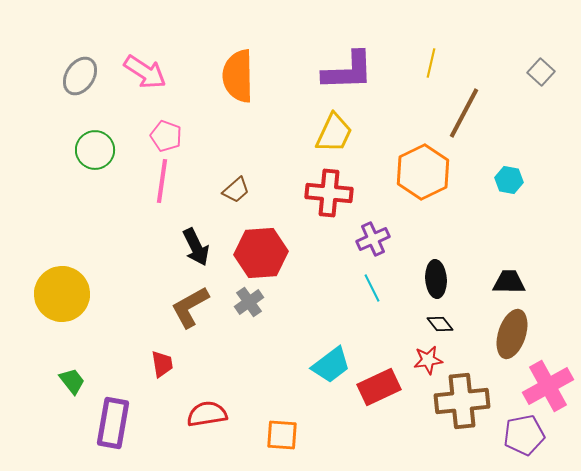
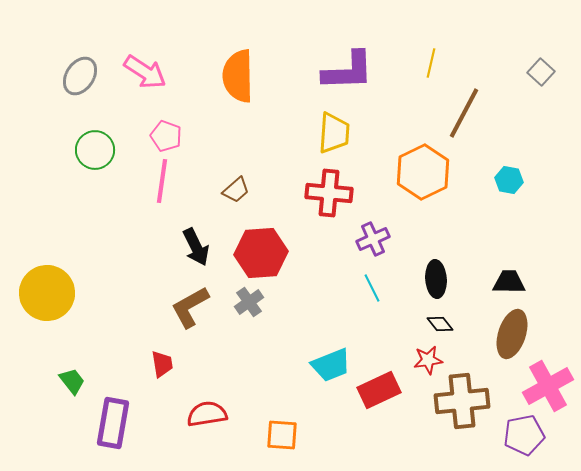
yellow trapezoid: rotated 21 degrees counterclockwise
yellow circle: moved 15 px left, 1 px up
cyan trapezoid: rotated 15 degrees clockwise
red rectangle: moved 3 px down
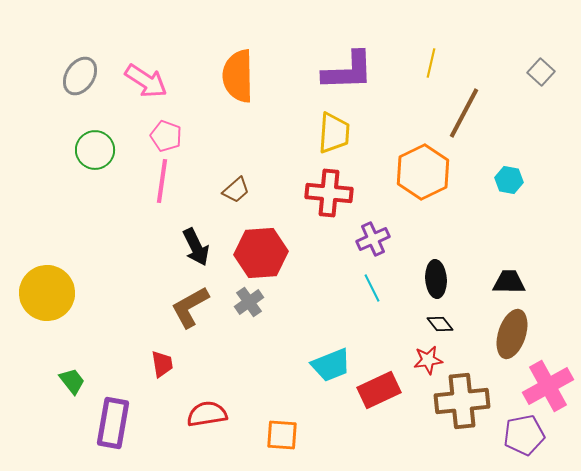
pink arrow: moved 1 px right, 9 px down
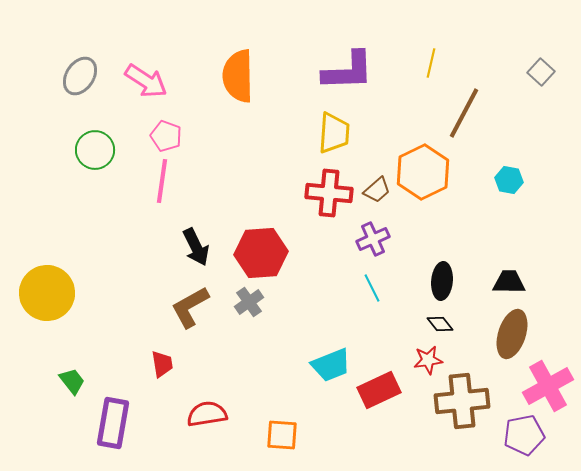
brown trapezoid: moved 141 px right
black ellipse: moved 6 px right, 2 px down; rotated 9 degrees clockwise
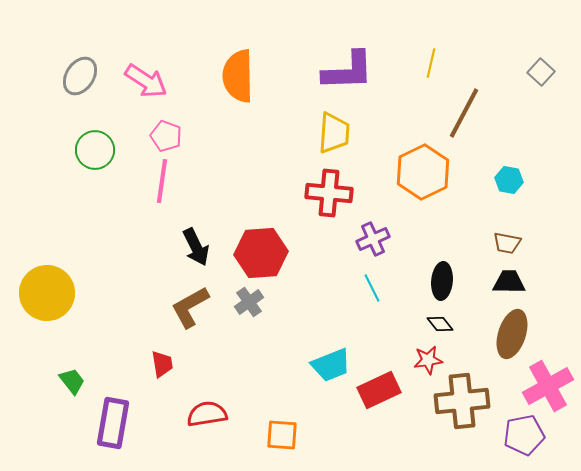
brown trapezoid: moved 130 px right, 53 px down; rotated 52 degrees clockwise
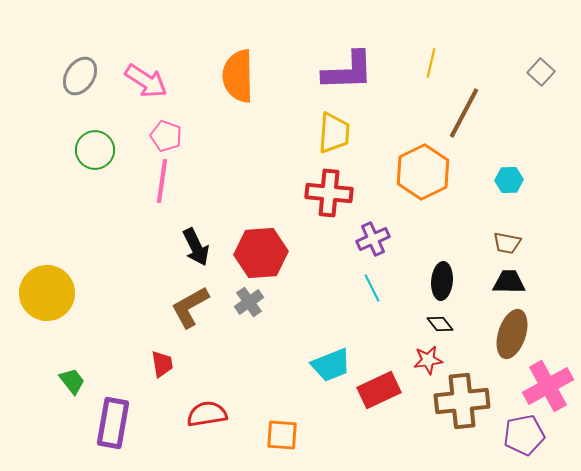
cyan hexagon: rotated 12 degrees counterclockwise
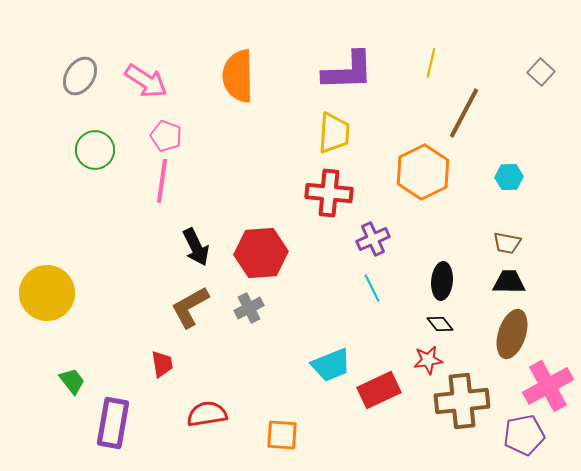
cyan hexagon: moved 3 px up
gray cross: moved 6 px down; rotated 8 degrees clockwise
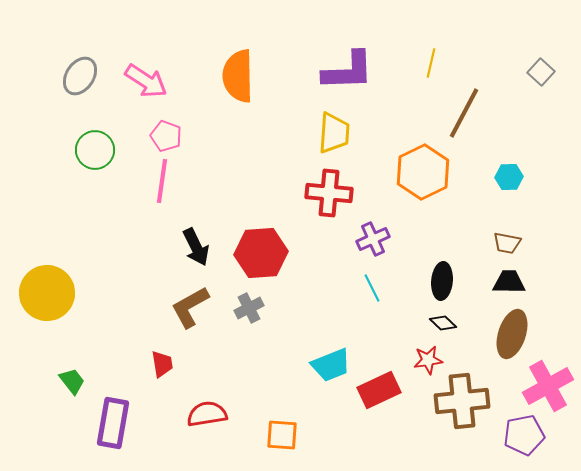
black diamond: moved 3 px right, 1 px up; rotated 8 degrees counterclockwise
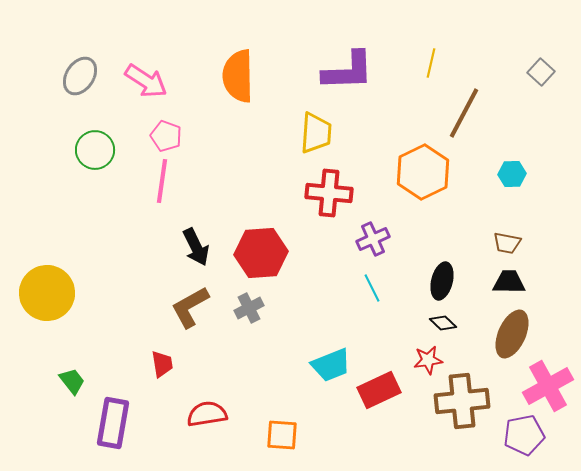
yellow trapezoid: moved 18 px left
cyan hexagon: moved 3 px right, 3 px up
black ellipse: rotated 9 degrees clockwise
brown ellipse: rotated 6 degrees clockwise
